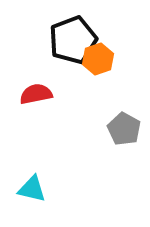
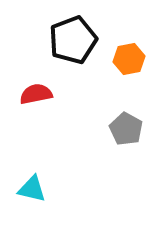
orange hexagon: moved 31 px right; rotated 8 degrees clockwise
gray pentagon: moved 2 px right
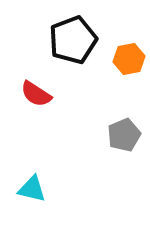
red semicircle: rotated 136 degrees counterclockwise
gray pentagon: moved 2 px left, 6 px down; rotated 20 degrees clockwise
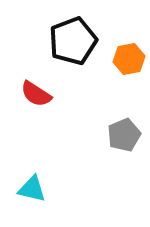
black pentagon: moved 1 px down
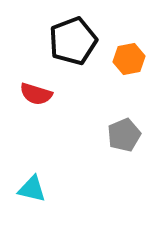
red semicircle: rotated 16 degrees counterclockwise
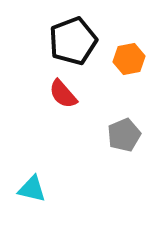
red semicircle: moved 27 px right; rotated 32 degrees clockwise
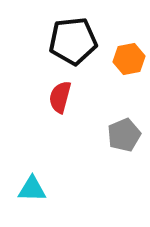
black pentagon: rotated 15 degrees clockwise
red semicircle: moved 3 px left, 3 px down; rotated 56 degrees clockwise
cyan triangle: rotated 12 degrees counterclockwise
